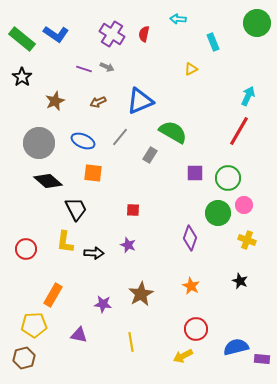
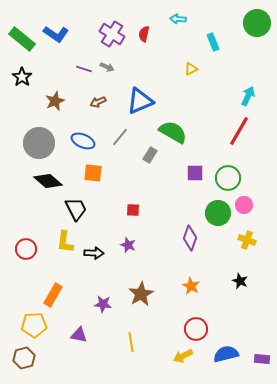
blue semicircle at (236, 347): moved 10 px left, 7 px down
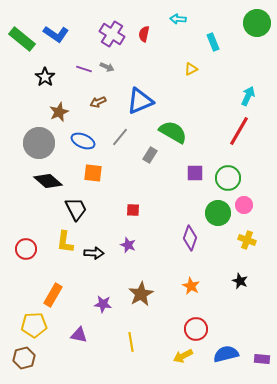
black star at (22, 77): moved 23 px right
brown star at (55, 101): moved 4 px right, 11 px down
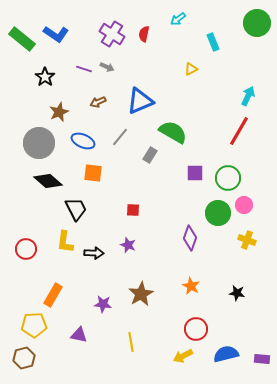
cyan arrow at (178, 19): rotated 42 degrees counterclockwise
black star at (240, 281): moved 3 px left, 12 px down; rotated 14 degrees counterclockwise
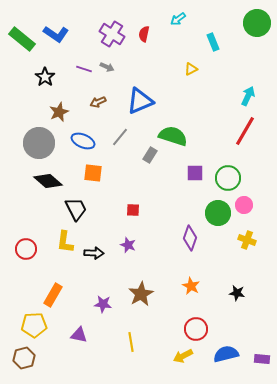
red line at (239, 131): moved 6 px right
green semicircle at (173, 132): moved 4 px down; rotated 12 degrees counterclockwise
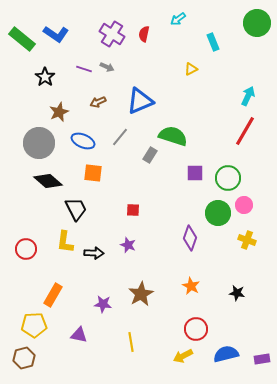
purple rectangle at (262, 359): rotated 14 degrees counterclockwise
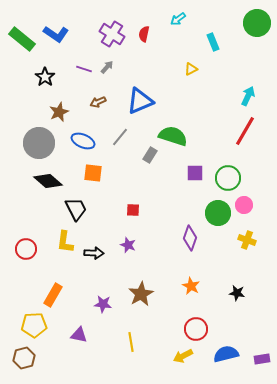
gray arrow at (107, 67): rotated 72 degrees counterclockwise
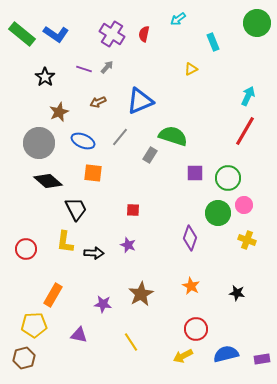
green rectangle at (22, 39): moved 5 px up
yellow line at (131, 342): rotated 24 degrees counterclockwise
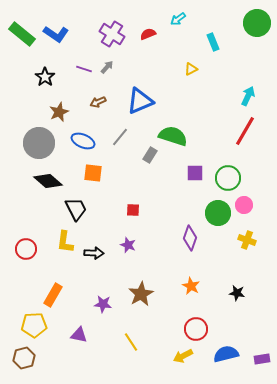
red semicircle at (144, 34): moved 4 px right; rotated 56 degrees clockwise
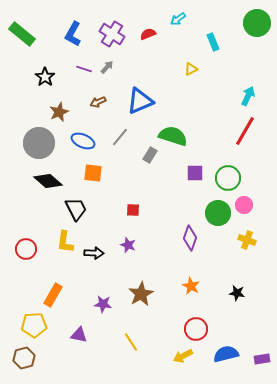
blue L-shape at (56, 34): moved 17 px right; rotated 85 degrees clockwise
